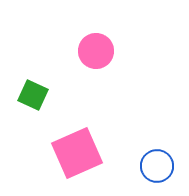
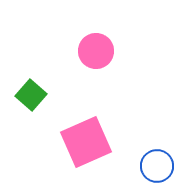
green square: moved 2 px left; rotated 16 degrees clockwise
pink square: moved 9 px right, 11 px up
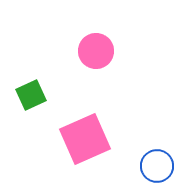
green square: rotated 24 degrees clockwise
pink square: moved 1 px left, 3 px up
